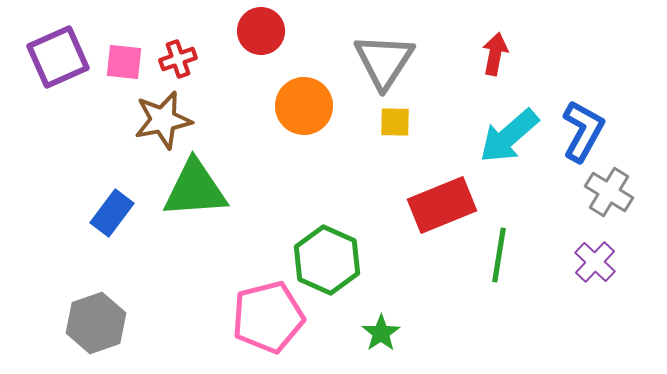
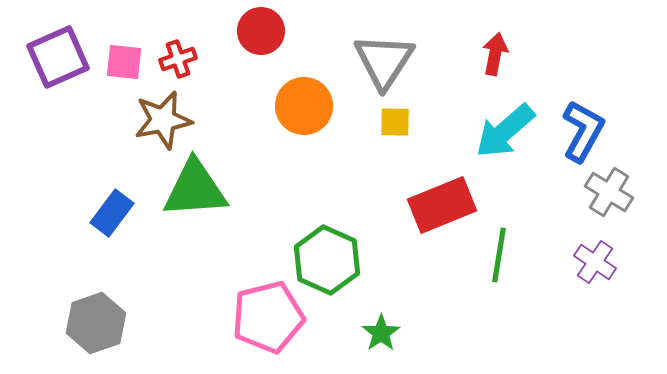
cyan arrow: moved 4 px left, 5 px up
purple cross: rotated 9 degrees counterclockwise
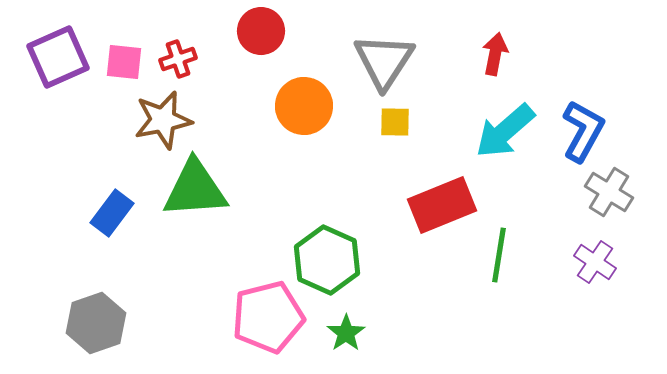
green star: moved 35 px left
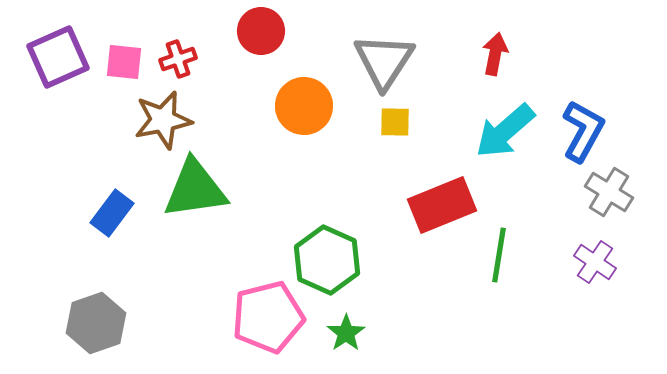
green triangle: rotated 4 degrees counterclockwise
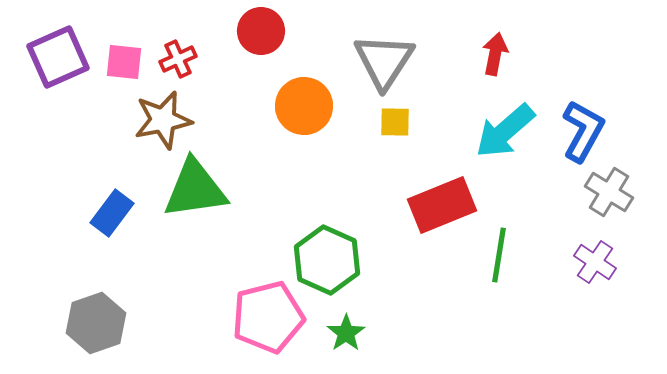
red cross: rotated 6 degrees counterclockwise
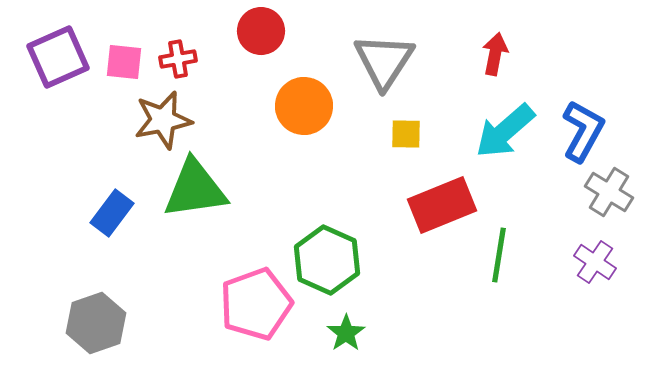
red cross: rotated 15 degrees clockwise
yellow square: moved 11 px right, 12 px down
pink pentagon: moved 12 px left, 13 px up; rotated 6 degrees counterclockwise
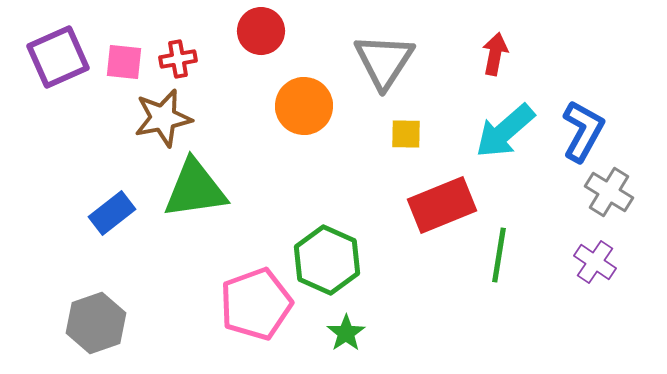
brown star: moved 2 px up
blue rectangle: rotated 15 degrees clockwise
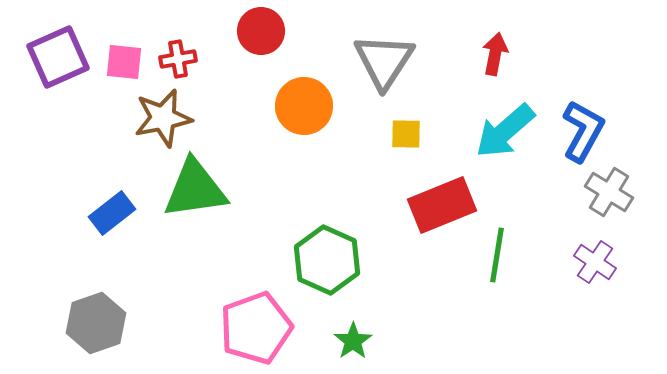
green line: moved 2 px left
pink pentagon: moved 24 px down
green star: moved 7 px right, 8 px down
